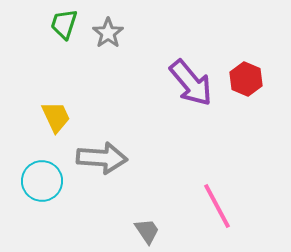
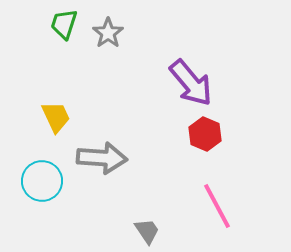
red hexagon: moved 41 px left, 55 px down
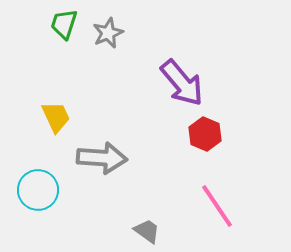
gray star: rotated 12 degrees clockwise
purple arrow: moved 9 px left
cyan circle: moved 4 px left, 9 px down
pink line: rotated 6 degrees counterclockwise
gray trapezoid: rotated 20 degrees counterclockwise
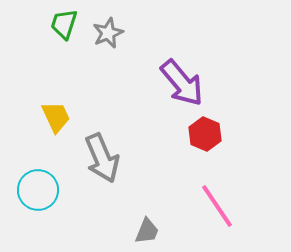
gray arrow: rotated 63 degrees clockwise
gray trapezoid: rotated 76 degrees clockwise
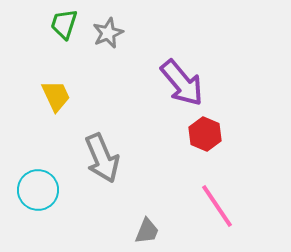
yellow trapezoid: moved 21 px up
